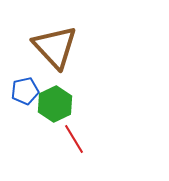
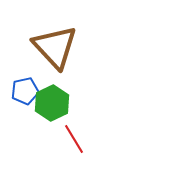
green hexagon: moved 3 px left, 1 px up
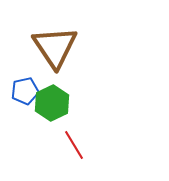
brown triangle: rotated 9 degrees clockwise
red line: moved 6 px down
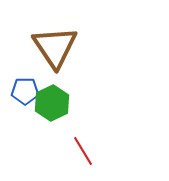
blue pentagon: rotated 12 degrees clockwise
red line: moved 9 px right, 6 px down
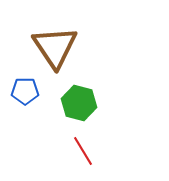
green hexagon: moved 27 px right; rotated 20 degrees counterclockwise
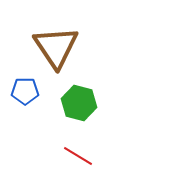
brown triangle: moved 1 px right
red line: moved 5 px left, 5 px down; rotated 28 degrees counterclockwise
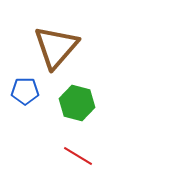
brown triangle: rotated 15 degrees clockwise
green hexagon: moved 2 px left
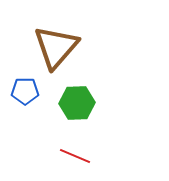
green hexagon: rotated 16 degrees counterclockwise
red line: moved 3 px left; rotated 8 degrees counterclockwise
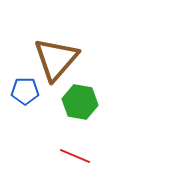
brown triangle: moved 12 px down
green hexagon: moved 3 px right, 1 px up; rotated 12 degrees clockwise
